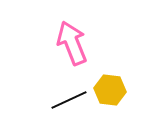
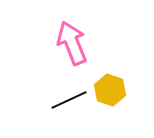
yellow hexagon: rotated 12 degrees clockwise
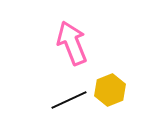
yellow hexagon: rotated 20 degrees clockwise
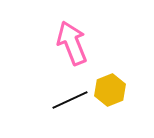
black line: moved 1 px right
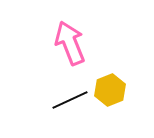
pink arrow: moved 2 px left
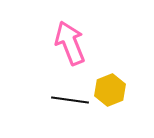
black line: rotated 33 degrees clockwise
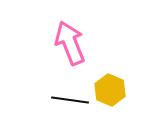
yellow hexagon: rotated 16 degrees counterclockwise
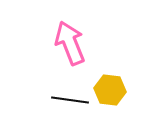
yellow hexagon: rotated 16 degrees counterclockwise
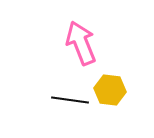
pink arrow: moved 11 px right
